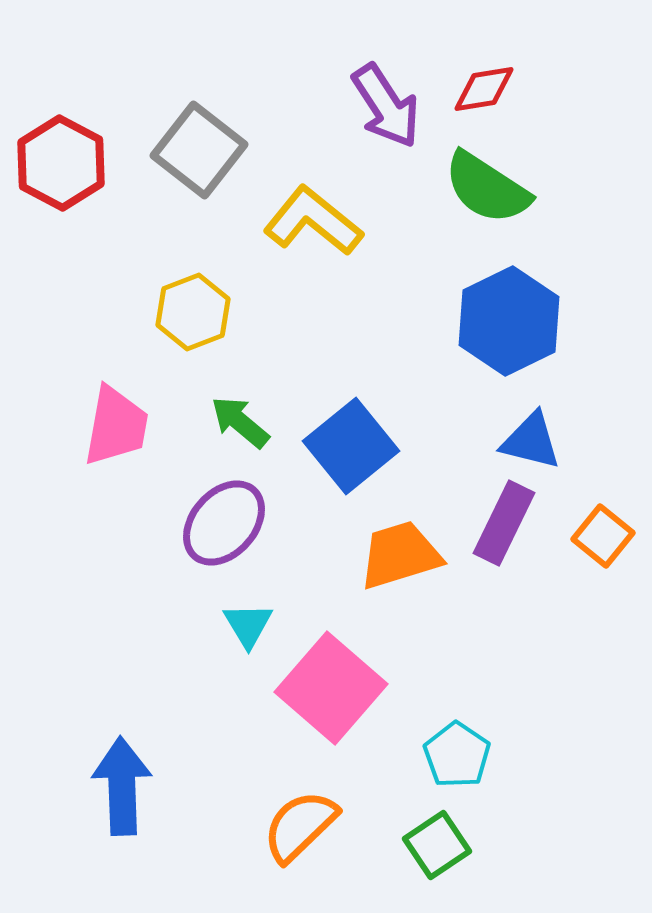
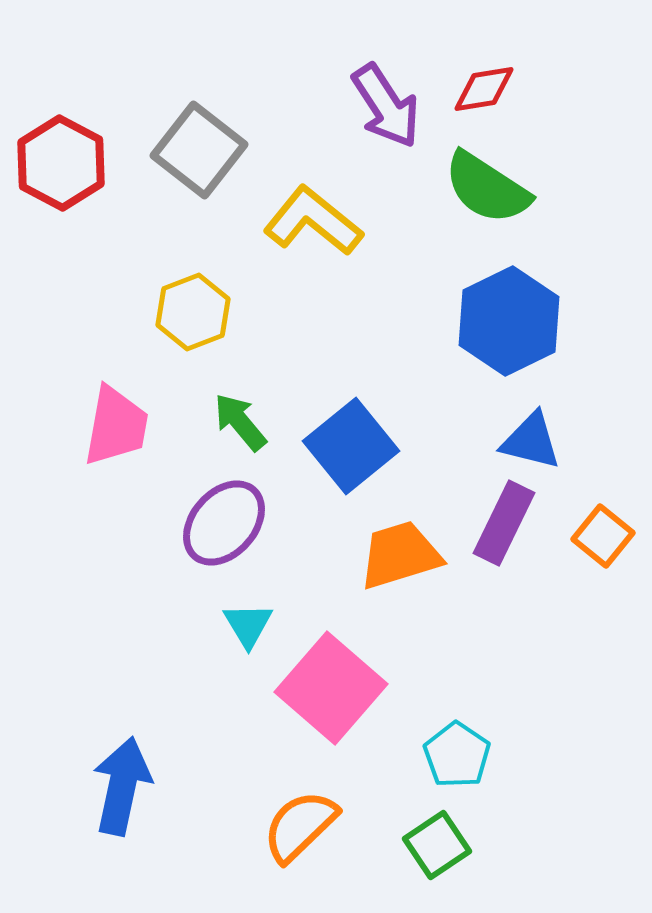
green arrow: rotated 10 degrees clockwise
blue arrow: rotated 14 degrees clockwise
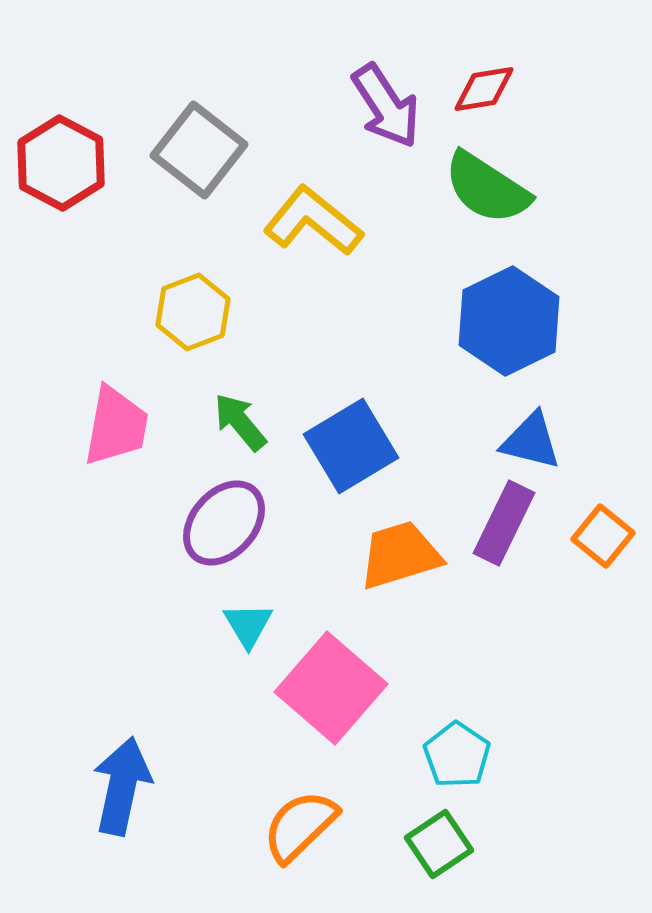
blue square: rotated 8 degrees clockwise
green square: moved 2 px right, 1 px up
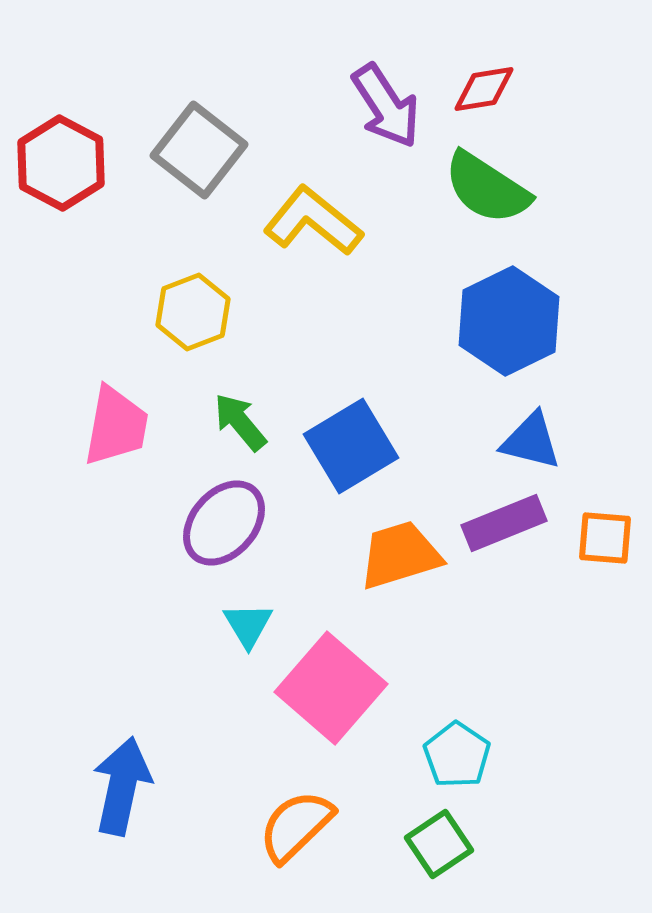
purple rectangle: rotated 42 degrees clockwise
orange square: moved 2 px right, 2 px down; rotated 34 degrees counterclockwise
orange semicircle: moved 4 px left
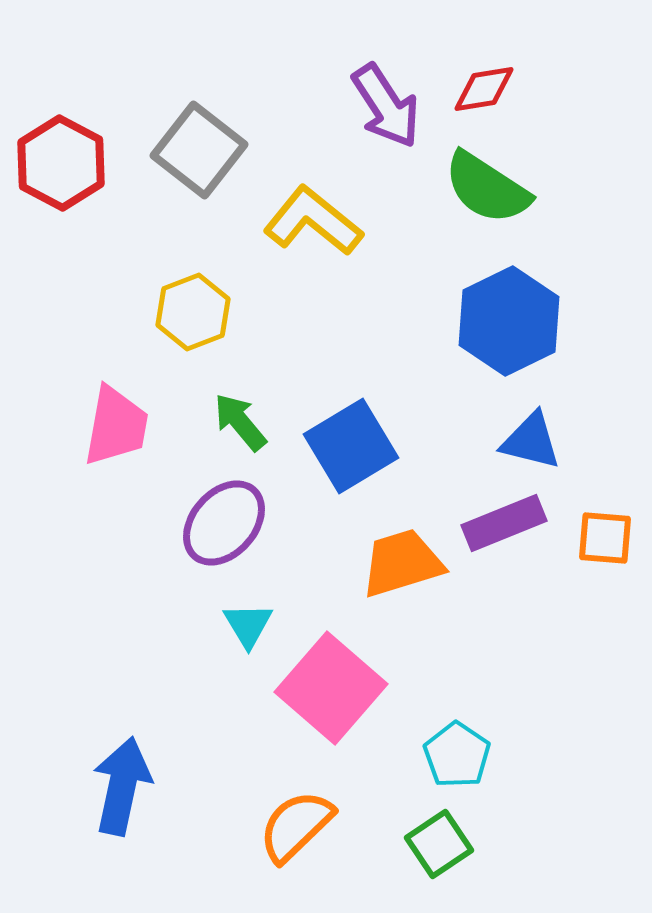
orange trapezoid: moved 2 px right, 8 px down
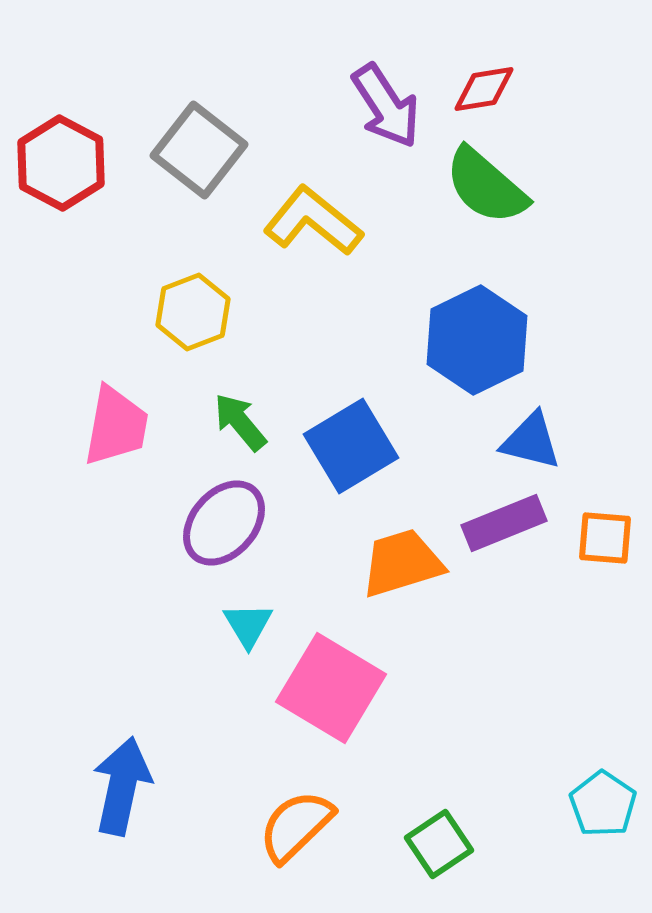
green semicircle: moved 1 px left, 2 px up; rotated 8 degrees clockwise
blue hexagon: moved 32 px left, 19 px down
pink square: rotated 10 degrees counterclockwise
cyan pentagon: moved 146 px right, 49 px down
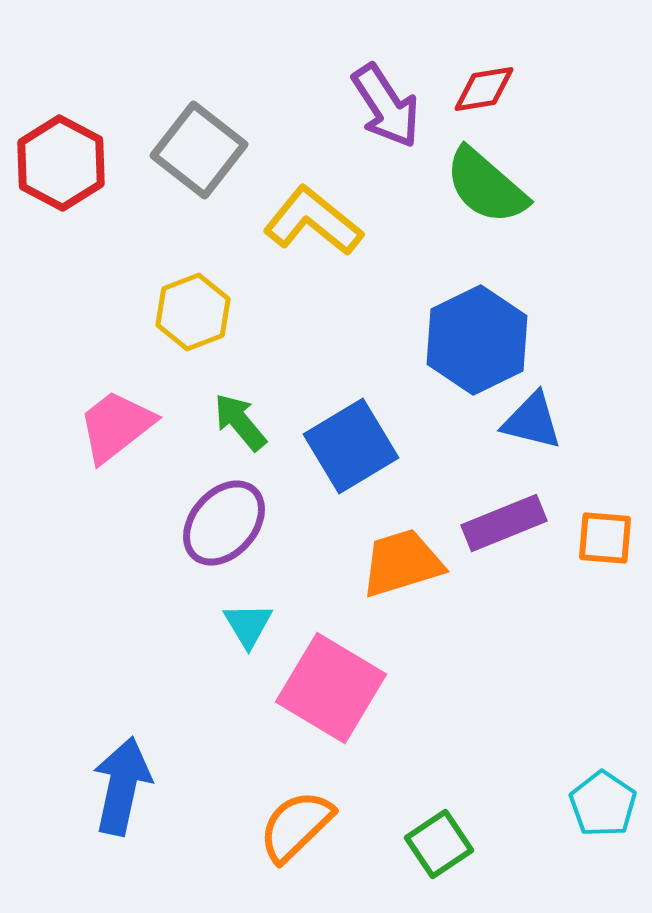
pink trapezoid: rotated 138 degrees counterclockwise
blue triangle: moved 1 px right, 20 px up
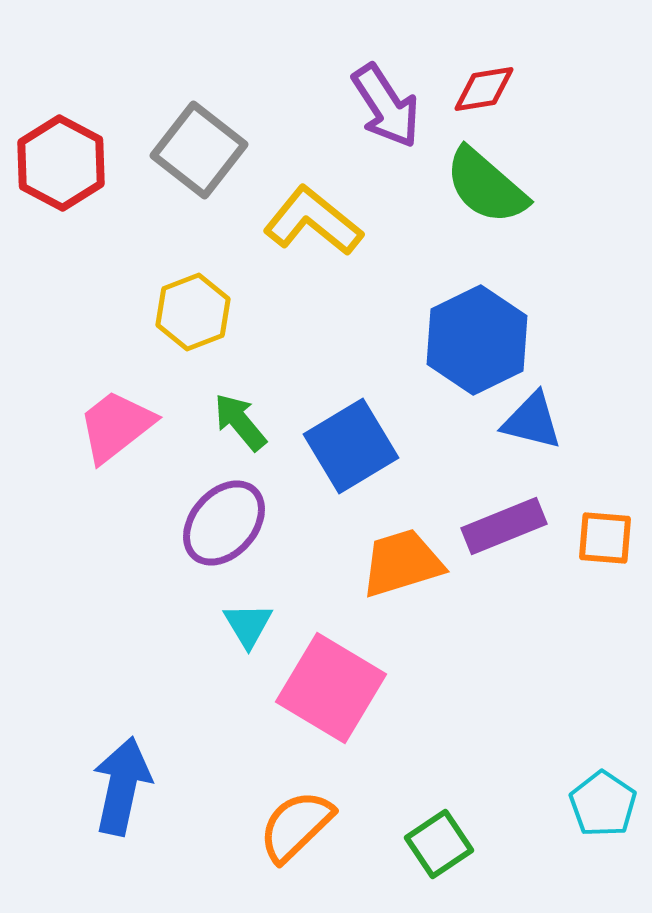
purple rectangle: moved 3 px down
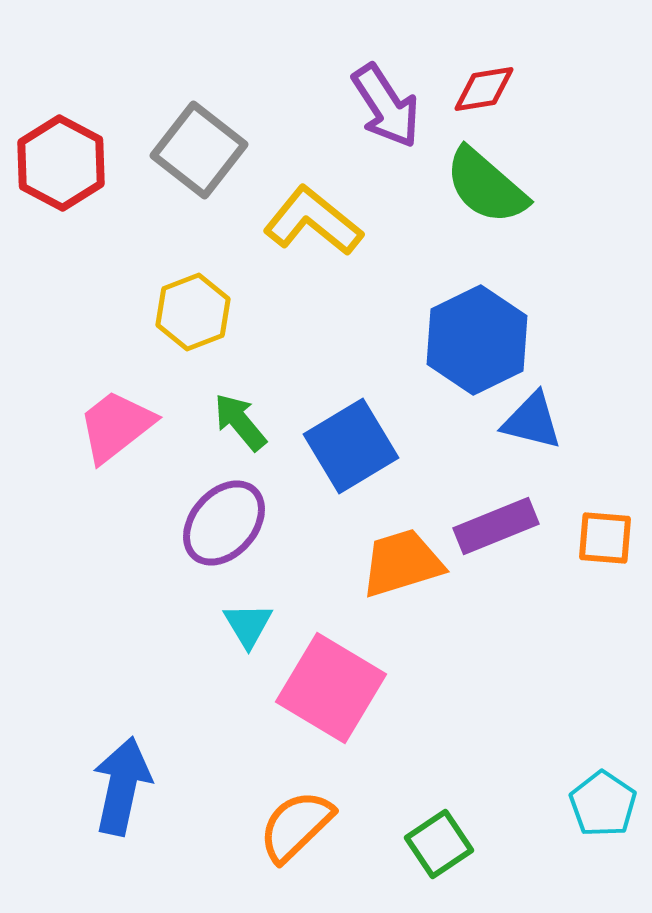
purple rectangle: moved 8 px left
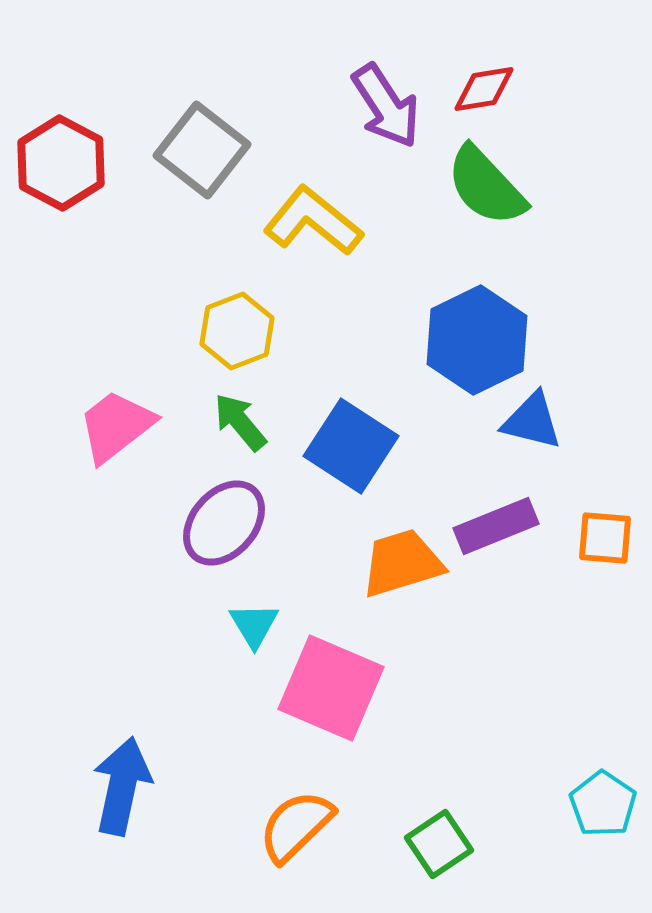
gray square: moved 3 px right
green semicircle: rotated 6 degrees clockwise
yellow hexagon: moved 44 px right, 19 px down
blue square: rotated 26 degrees counterclockwise
cyan triangle: moved 6 px right
pink square: rotated 8 degrees counterclockwise
